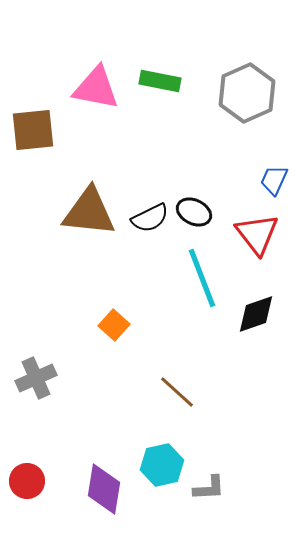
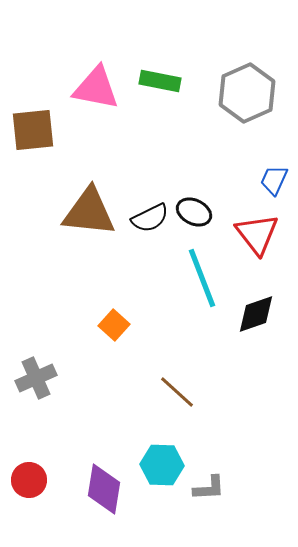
cyan hexagon: rotated 15 degrees clockwise
red circle: moved 2 px right, 1 px up
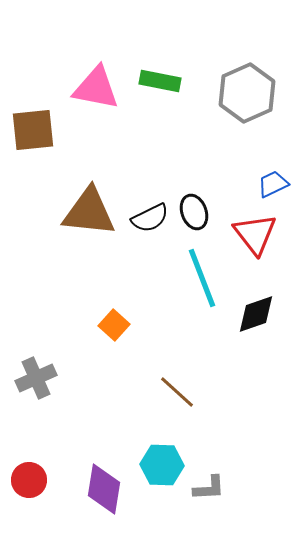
blue trapezoid: moved 1 px left, 4 px down; rotated 40 degrees clockwise
black ellipse: rotated 44 degrees clockwise
red triangle: moved 2 px left
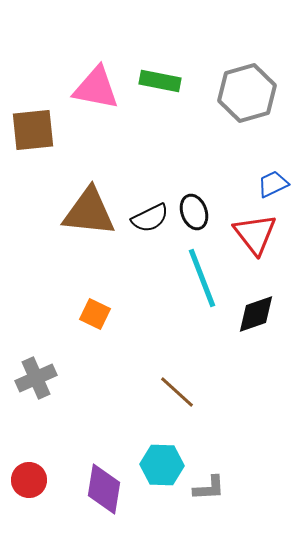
gray hexagon: rotated 8 degrees clockwise
orange square: moved 19 px left, 11 px up; rotated 16 degrees counterclockwise
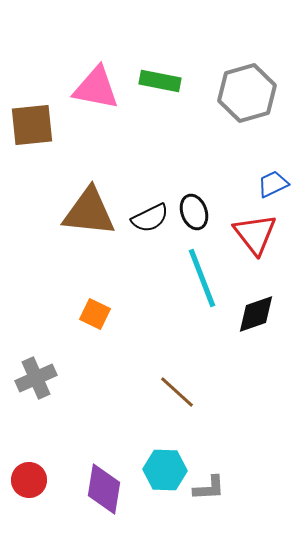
brown square: moved 1 px left, 5 px up
cyan hexagon: moved 3 px right, 5 px down
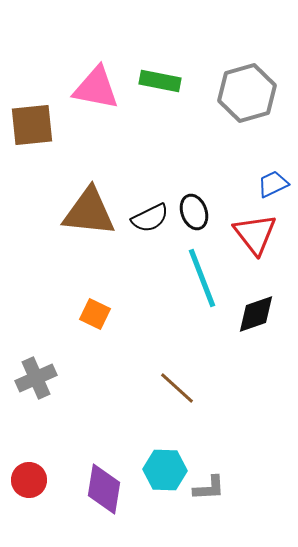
brown line: moved 4 px up
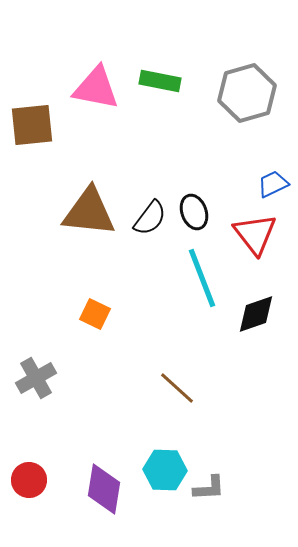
black semicircle: rotated 27 degrees counterclockwise
gray cross: rotated 6 degrees counterclockwise
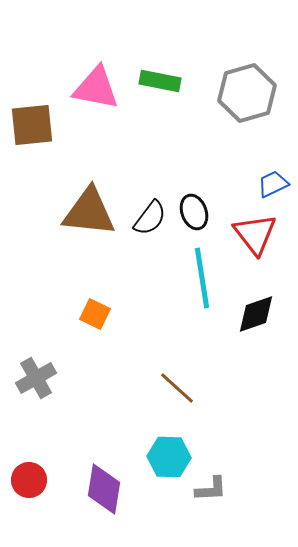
cyan line: rotated 12 degrees clockwise
cyan hexagon: moved 4 px right, 13 px up
gray L-shape: moved 2 px right, 1 px down
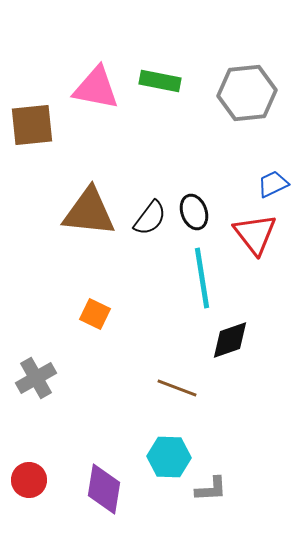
gray hexagon: rotated 10 degrees clockwise
black diamond: moved 26 px left, 26 px down
brown line: rotated 21 degrees counterclockwise
